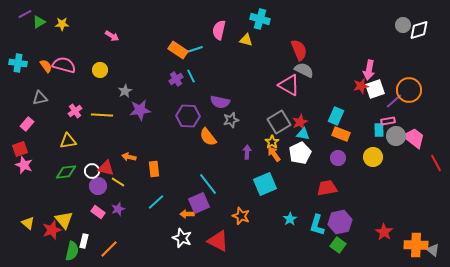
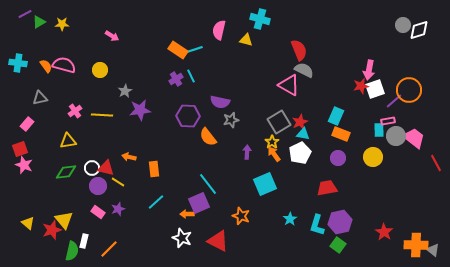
white circle at (92, 171): moved 3 px up
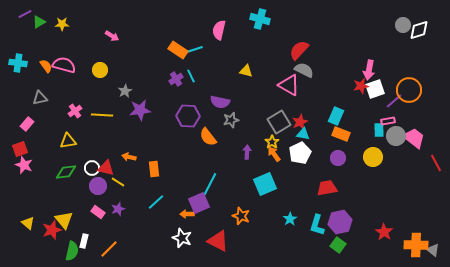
yellow triangle at (246, 40): moved 31 px down
red semicircle at (299, 50): rotated 115 degrees counterclockwise
cyan line at (208, 184): moved 2 px right; rotated 65 degrees clockwise
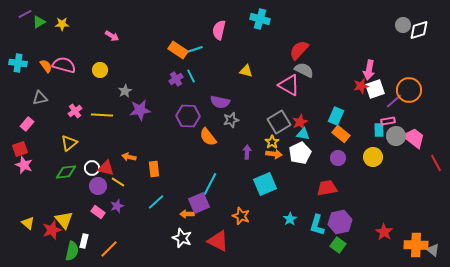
orange rectangle at (341, 134): rotated 18 degrees clockwise
yellow triangle at (68, 141): moved 1 px right, 2 px down; rotated 30 degrees counterclockwise
orange arrow at (274, 154): rotated 133 degrees clockwise
purple star at (118, 209): moved 1 px left, 3 px up
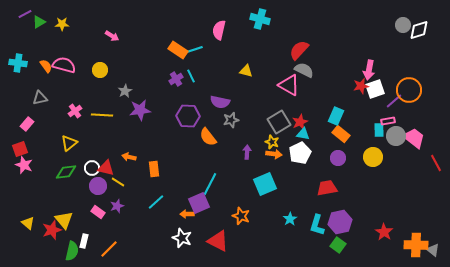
yellow star at (272, 142): rotated 16 degrees counterclockwise
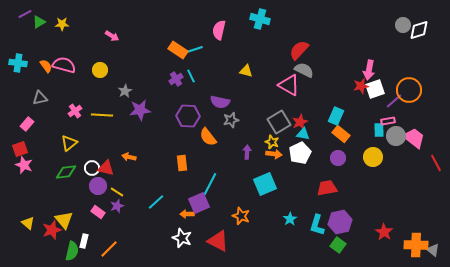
orange rectangle at (154, 169): moved 28 px right, 6 px up
yellow line at (118, 182): moved 1 px left, 10 px down
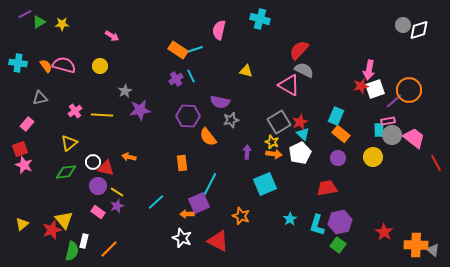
yellow circle at (100, 70): moved 4 px up
cyan triangle at (303, 134): rotated 32 degrees clockwise
gray circle at (396, 136): moved 4 px left, 1 px up
white circle at (92, 168): moved 1 px right, 6 px up
yellow triangle at (28, 223): moved 6 px left, 1 px down; rotated 40 degrees clockwise
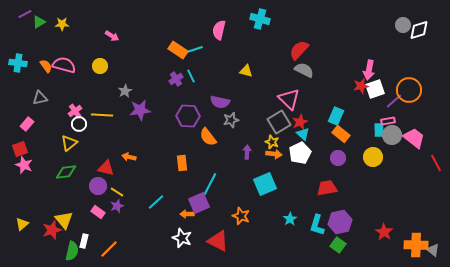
pink triangle at (289, 85): moved 14 px down; rotated 15 degrees clockwise
white circle at (93, 162): moved 14 px left, 38 px up
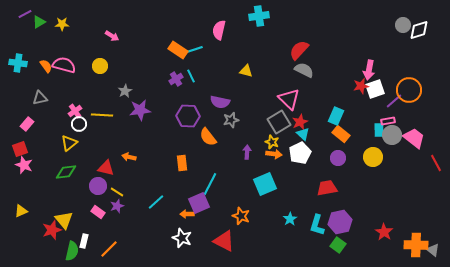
cyan cross at (260, 19): moved 1 px left, 3 px up; rotated 24 degrees counterclockwise
yellow triangle at (22, 224): moved 1 px left, 13 px up; rotated 16 degrees clockwise
red triangle at (218, 241): moved 6 px right
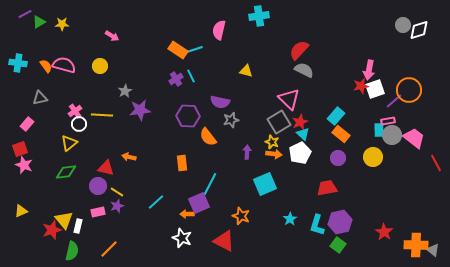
cyan rectangle at (336, 116): rotated 18 degrees clockwise
pink rectangle at (98, 212): rotated 48 degrees counterclockwise
white rectangle at (84, 241): moved 6 px left, 15 px up
